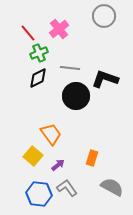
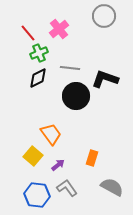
blue hexagon: moved 2 px left, 1 px down
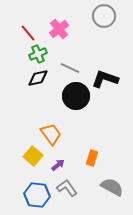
green cross: moved 1 px left, 1 px down
gray line: rotated 18 degrees clockwise
black diamond: rotated 15 degrees clockwise
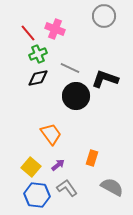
pink cross: moved 4 px left; rotated 30 degrees counterclockwise
yellow square: moved 2 px left, 11 px down
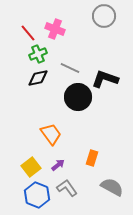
black circle: moved 2 px right, 1 px down
yellow square: rotated 12 degrees clockwise
blue hexagon: rotated 15 degrees clockwise
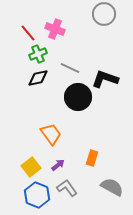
gray circle: moved 2 px up
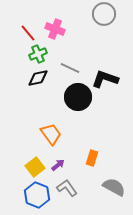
yellow square: moved 4 px right
gray semicircle: moved 2 px right
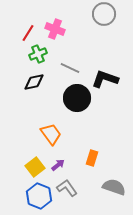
red line: rotated 72 degrees clockwise
black diamond: moved 4 px left, 4 px down
black circle: moved 1 px left, 1 px down
gray semicircle: rotated 10 degrees counterclockwise
blue hexagon: moved 2 px right, 1 px down
